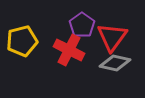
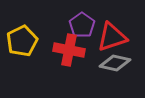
red triangle: rotated 36 degrees clockwise
yellow pentagon: rotated 12 degrees counterclockwise
red cross: rotated 16 degrees counterclockwise
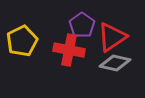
red triangle: rotated 16 degrees counterclockwise
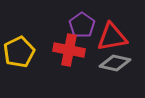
red triangle: rotated 24 degrees clockwise
yellow pentagon: moved 3 px left, 11 px down
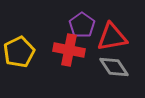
gray diamond: moved 1 px left, 4 px down; rotated 44 degrees clockwise
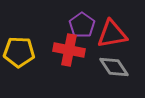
red triangle: moved 3 px up
yellow pentagon: rotated 28 degrees clockwise
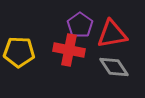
purple pentagon: moved 2 px left
